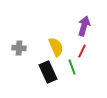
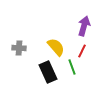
yellow semicircle: rotated 18 degrees counterclockwise
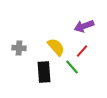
purple arrow: rotated 126 degrees counterclockwise
red line: rotated 16 degrees clockwise
green line: rotated 21 degrees counterclockwise
black rectangle: moved 4 px left; rotated 20 degrees clockwise
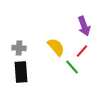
purple arrow: rotated 90 degrees counterclockwise
black rectangle: moved 23 px left
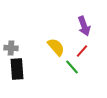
gray cross: moved 8 px left
black rectangle: moved 4 px left, 3 px up
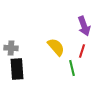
red line: rotated 24 degrees counterclockwise
green line: moved 1 px down; rotated 28 degrees clockwise
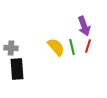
red line: moved 6 px right, 5 px up
green line: moved 21 px up
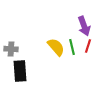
gray cross: moved 1 px down
black rectangle: moved 3 px right, 2 px down
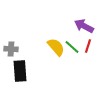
purple arrow: rotated 138 degrees clockwise
green line: rotated 35 degrees counterclockwise
